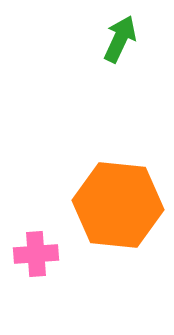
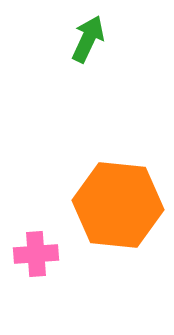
green arrow: moved 32 px left
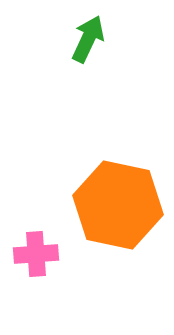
orange hexagon: rotated 6 degrees clockwise
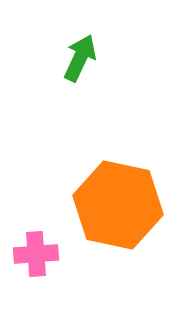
green arrow: moved 8 px left, 19 px down
